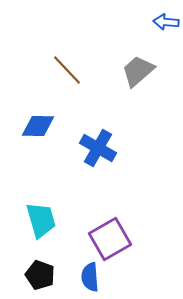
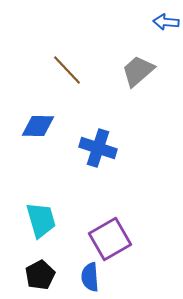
blue cross: rotated 12 degrees counterclockwise
black pentagon: rotated 24 degrees clockwise
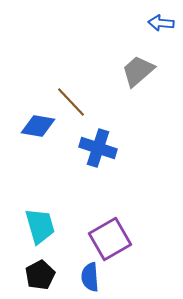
blue arrow: moved 5 px left, 1 px down
brown line: moved 4 px right, 32 px down
blue diamond: rotated 8 degrees clockwise
cyan trapezoid: moved 1 px left, 6 px down
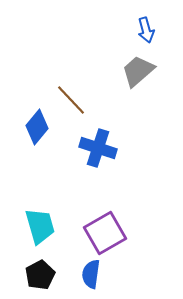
blue arrow: moved 15 px left, 7 px down; rotated 110 degrees counterclockwise
brown line: moved 2 px up
blue diamond: moved 1 px left, 1 px down; rotated 60 degrees counterclockwise
purple square: moved 5 px left, 6 px up
blue semicircle: moved 1 px right, 3 px up; rotated 12 degrees clockwise
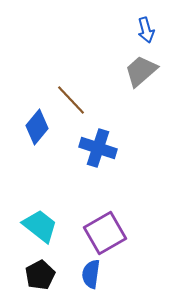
gray trapezoid: moved 3 px right
cyan trapezoid: rotated 36 degrees counterclockwise
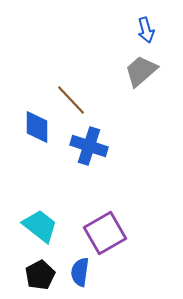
blue diamond: rotated 40 degrees counterclockwise
blue cross: moved 9 px left, 2 px up
blue semicircle: moved 11 px left, 2 px up
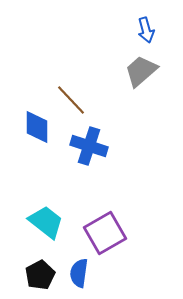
cyan trapezoid: moved 6 px right, 4 px up
blue semicircle: moved 1 px left, 1 px down
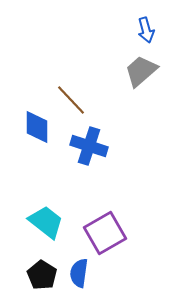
black pentagon: moved 2 px right; rotated 12 degrees counterclockwise
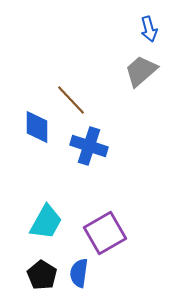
blue arrow: moved 3 px right, 1 px up
cyan trapezoid: rotated 81 degrees clockwise
